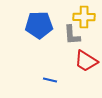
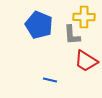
blue pentagon: rotated 24 degrees clockwise
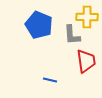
yellow cross: moved 3 px right
red trapezoid: rotated 130 degrees counterclockwise
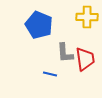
gray L-shape: moved 7 px left, 18 px down
red trapezoid: moved 1 px left, 2 px up
blue line: moved 6 px up
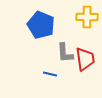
blue pentagon: moved 2 px right
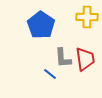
blue pentagon: rotated 12 degrees clockwise
gray L-shape: moved 2 px left, 5 px down
blue line: rotated 24 degrees clockwise
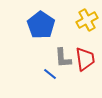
yellow cross: moved 3 px down; rotated 30 degrees counterclockwise
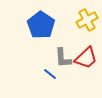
red trapezoid: moved 1 px right, 1 px up; rotated 55 degrees clockwise
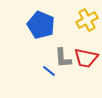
blue pentagon: rotated 12 degrees counterclockwise
red trapezoid: rotated 55 degrees clockwise
blue line: moved 1 px left, 3 px up
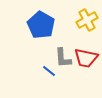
blue pentagon: rotated 8 degrees clockwise
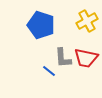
yellow cross: moved 1 px down
blue pentagon: rotated 12 degrees counterclockwise
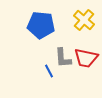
yellow cross: moved 3 px left, 1 px up; rotated 20 degrees counterclockwise
blue pentagon: rotated 12 degrees counterclockwise
blue line: rotated 24 degrees clockwise
